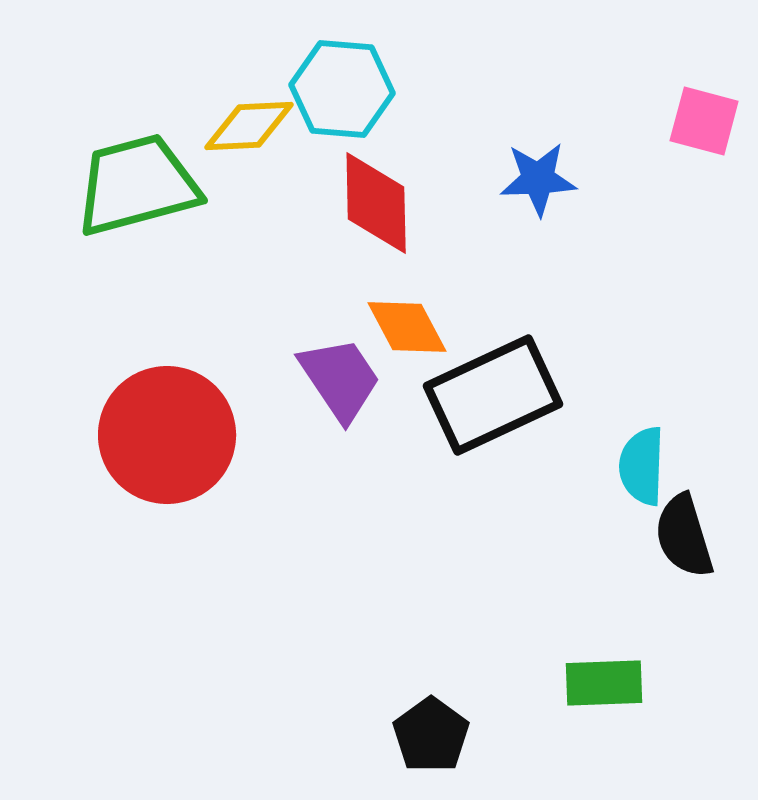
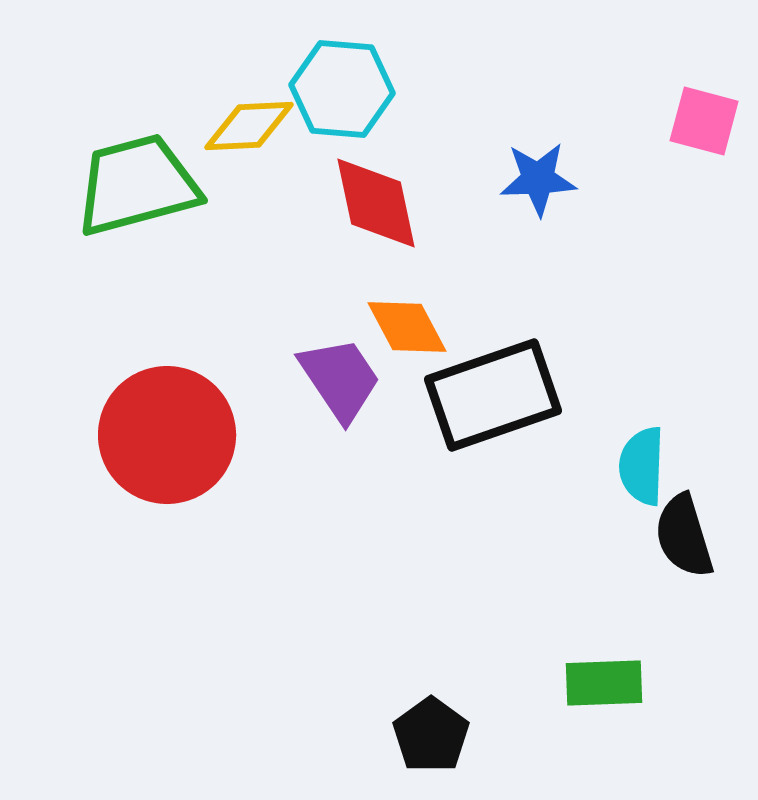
red diamond: rotated 11 degrees counterclockwise
black rectangle: rotated 6 degrees clockwise
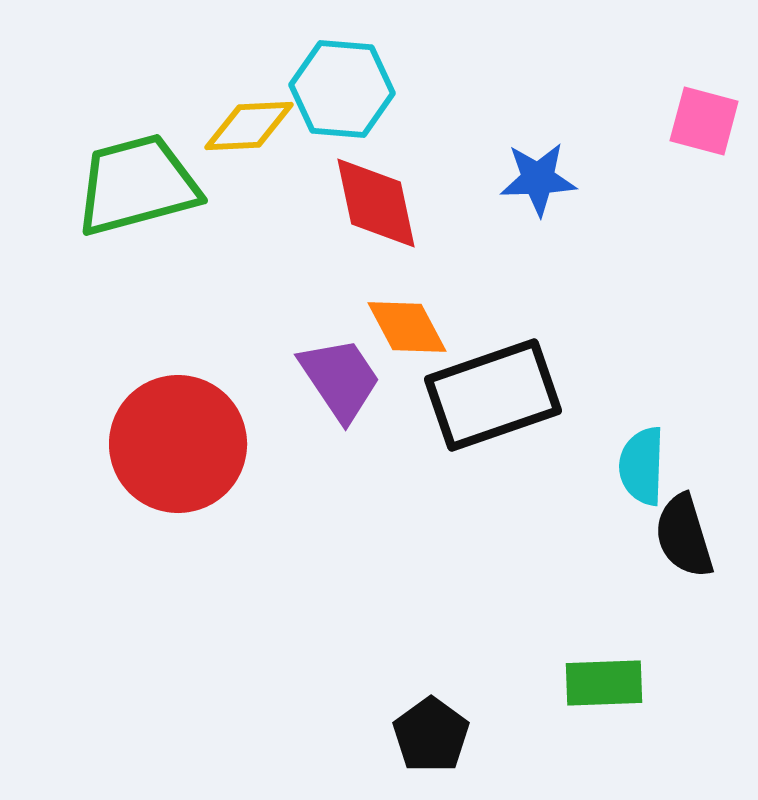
red circle: moved 11 px right, 9 px down
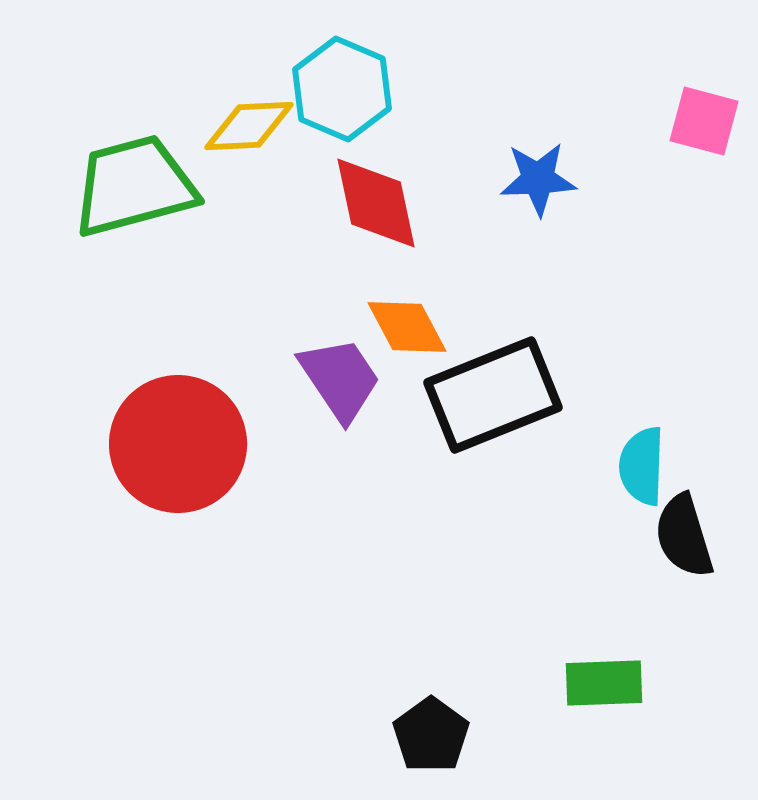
cyan hexagon: rotated 18 degrees clockwise
green trapezoid: moved 3 px left, 1 px down
black rectangle: rotated 3 degrees counterclockwise
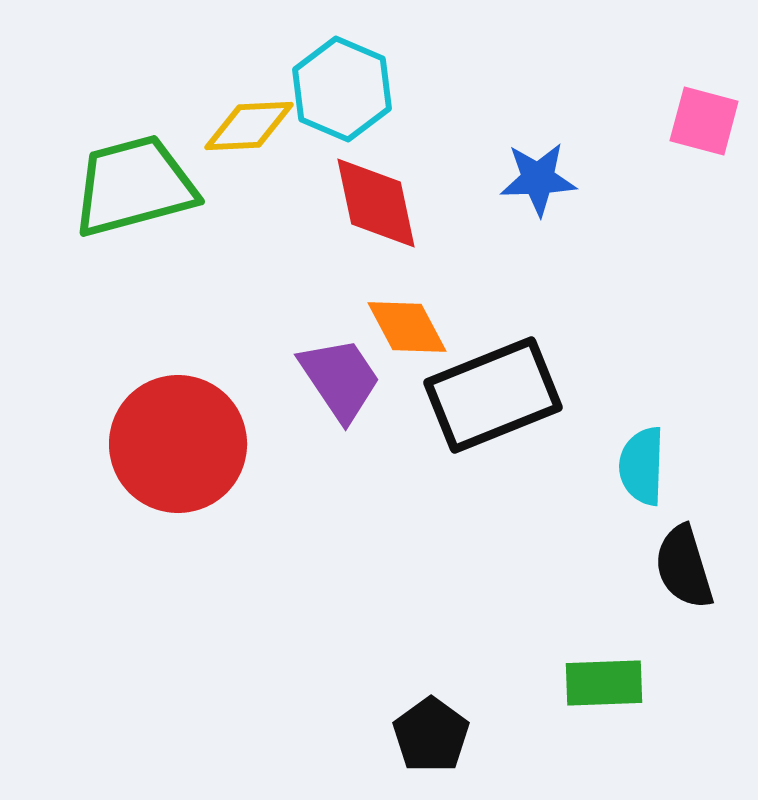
black semicircle: moved 31 px down
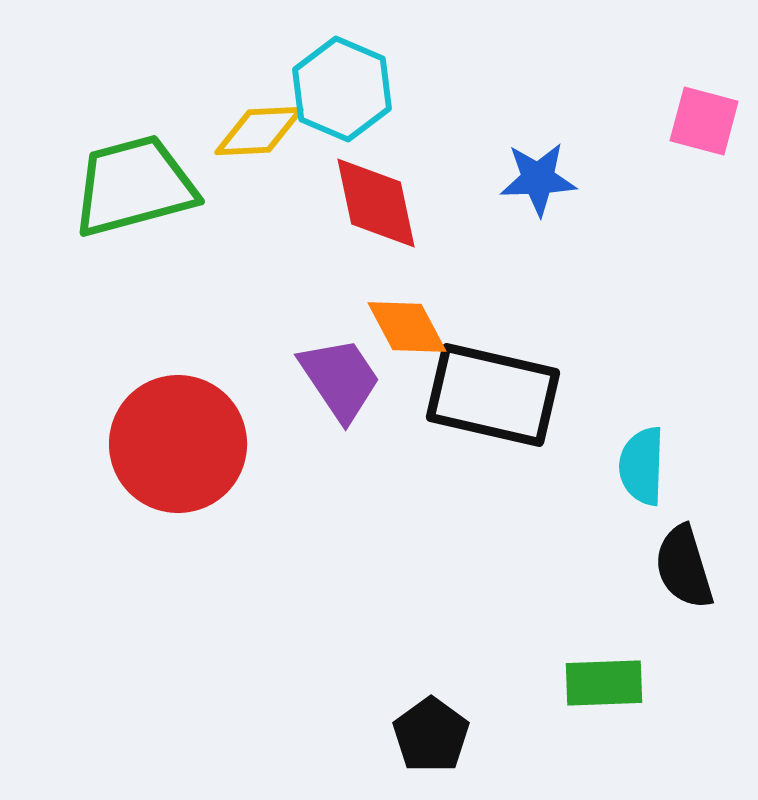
yellow diamond: moved 10 px right, 5 px down
black rectangle: rotated 35 degrees clockwise
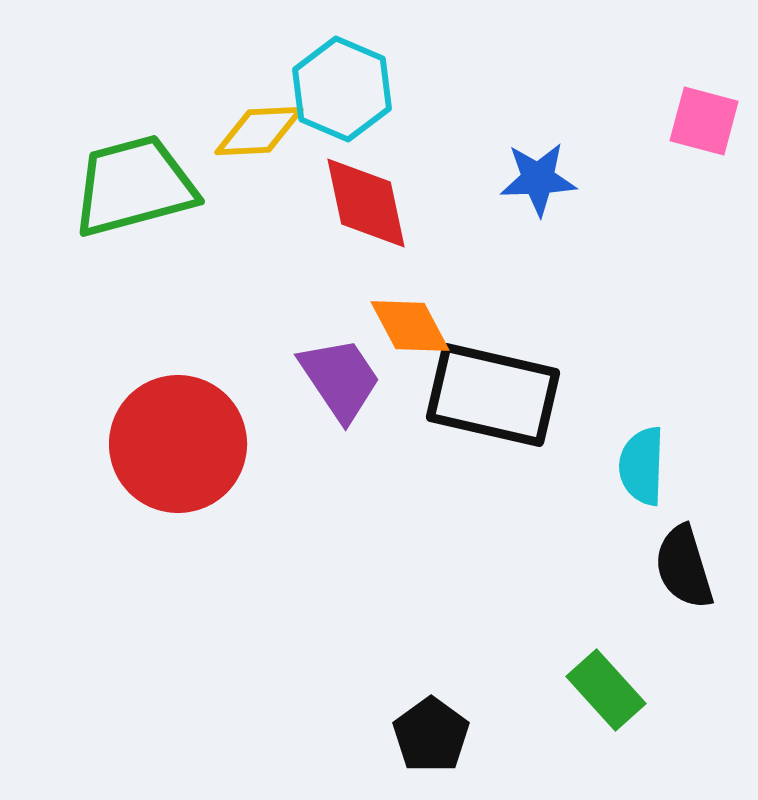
red diamond: moved 10 px left
orange diamond: moved 3 px right, 1 px up
green rectangle: moved 2 px right, 7 px down; rotated 50 degrees clockwise
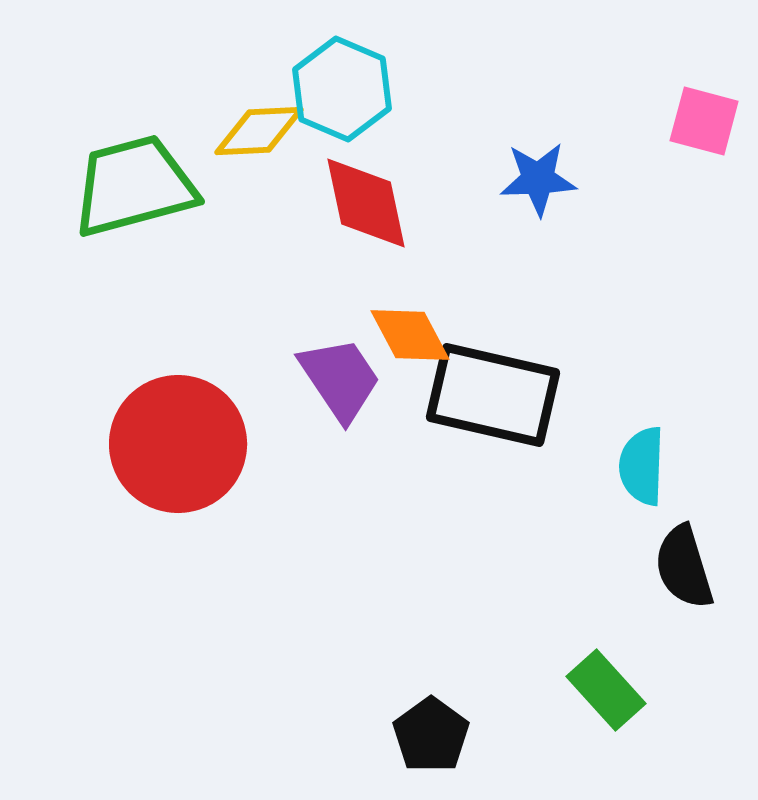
orange diamond: moved 9 px down
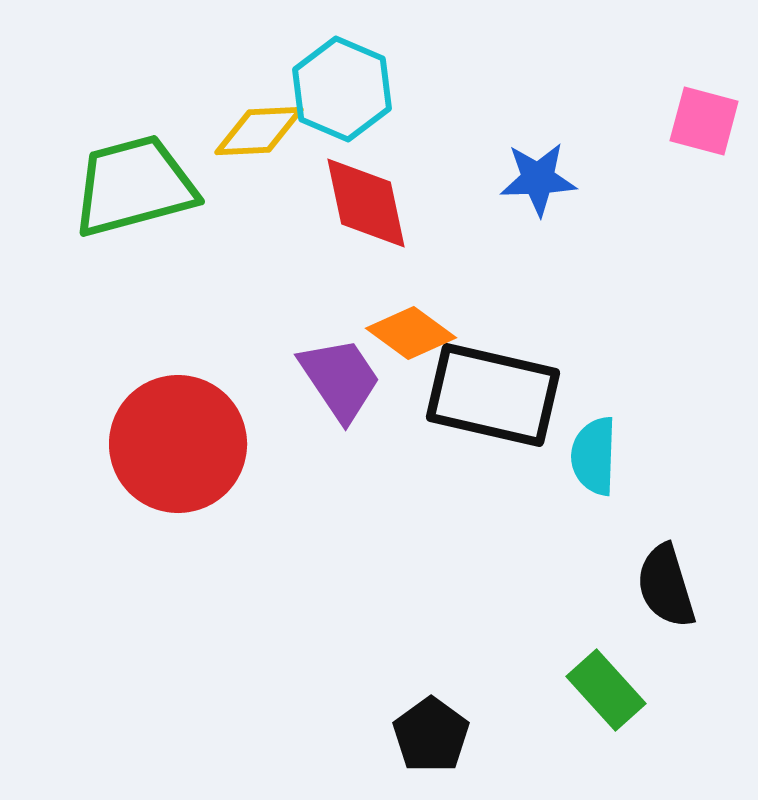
orange diamond: moved 1 px right, 2 px up; rotated 26 degrees counterclockwise
cyan semicircle: moved 48 px left, 10 px up
black semicircle: moved 18 px left, 19 px down
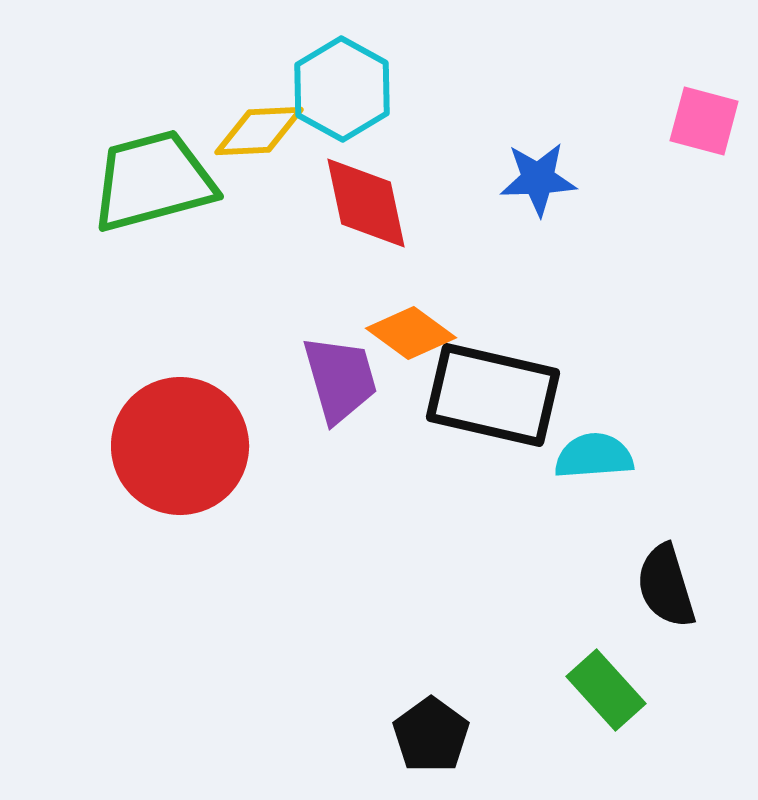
cyan hexagon: rotated 6 degrees clockwise
green trapezoid: moved 19 px right, 5 px up
purple trapezoid: rotated 18 degrees clockwise
red circle: moved 2 px right, 2 px down
cyan semicircle: rotated 84 degrees clockwise
